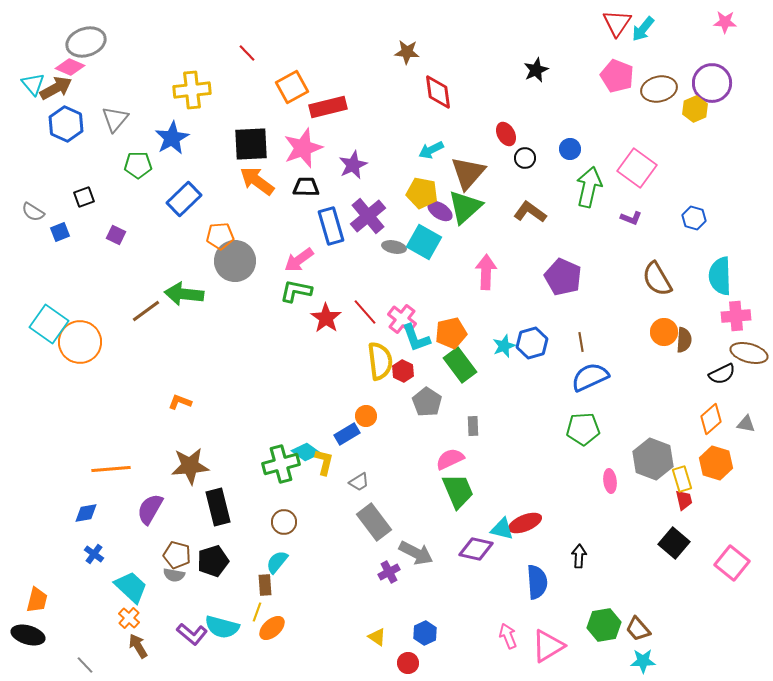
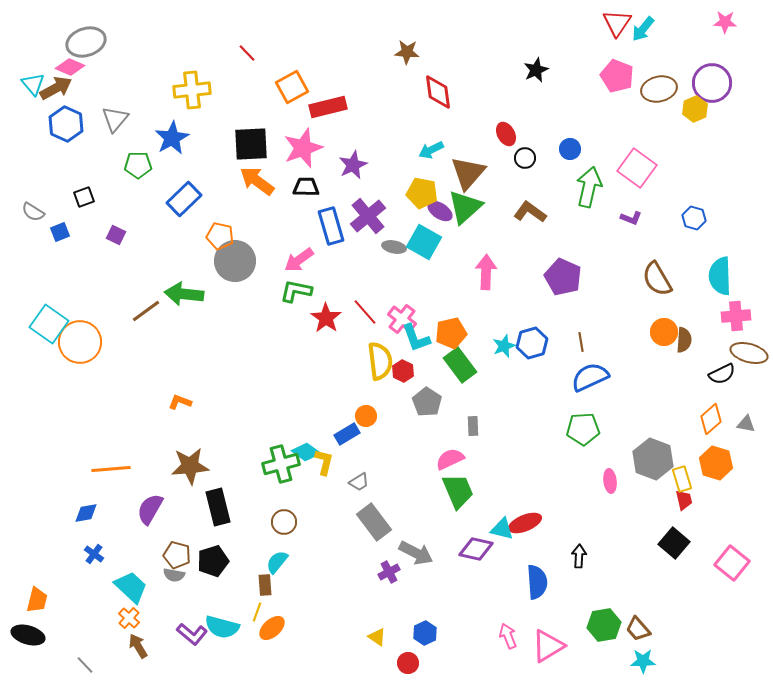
orange pentagon at (220, 236): rotated 16 degrees clockwise
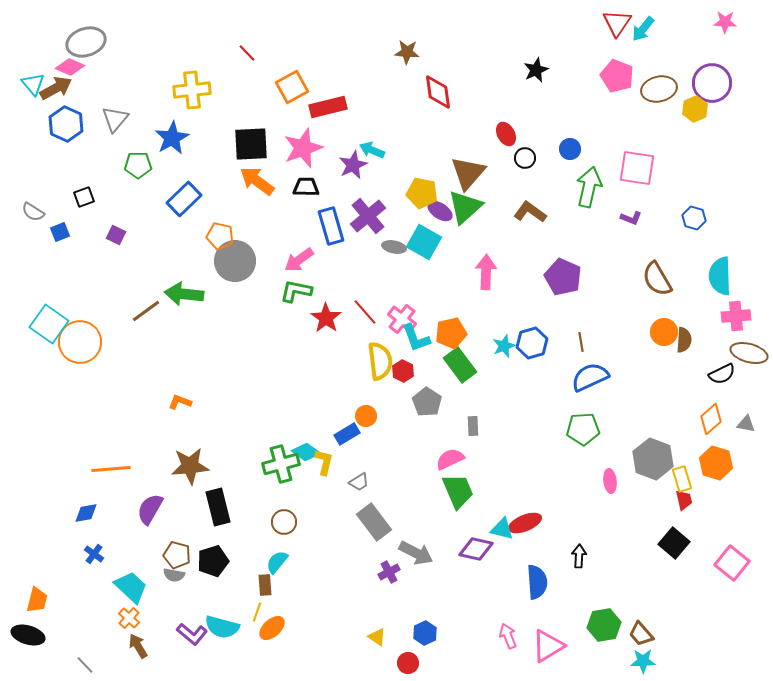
cyan arrow at (431, 150): moved 59 px left; rotated 50 degrees clockwise
pink square at (637, 168): rotated 27 degrees counterclockwise
brown trapezoid at (638, 629): moved 3 px right, 5 px down
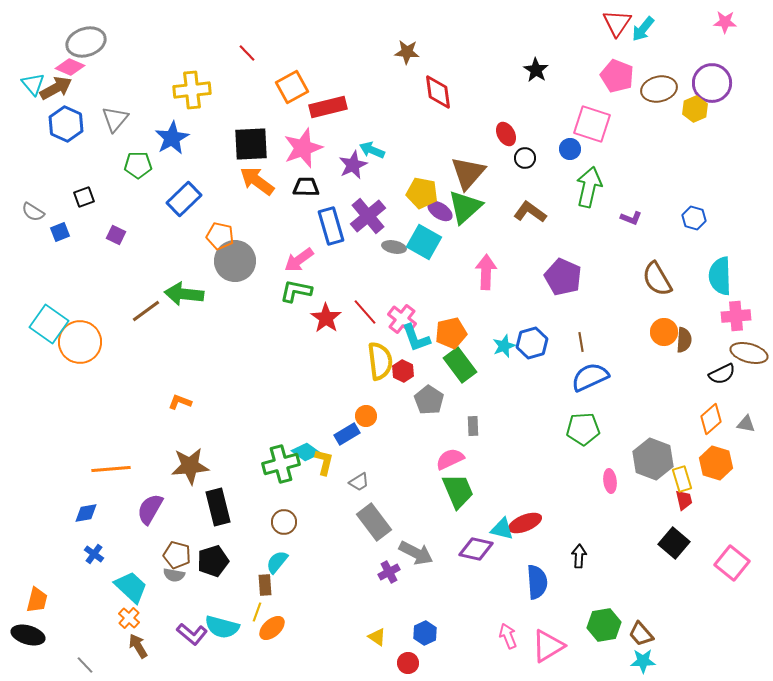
black star at (536, 70): rotated 15 degrees counterclockwise
pink square at (637, 168): moved 45 px left, 44 px up; rotated 9 degrees clockwise
gray pentagon at (427, 402): moved 2 px right, 2 px up
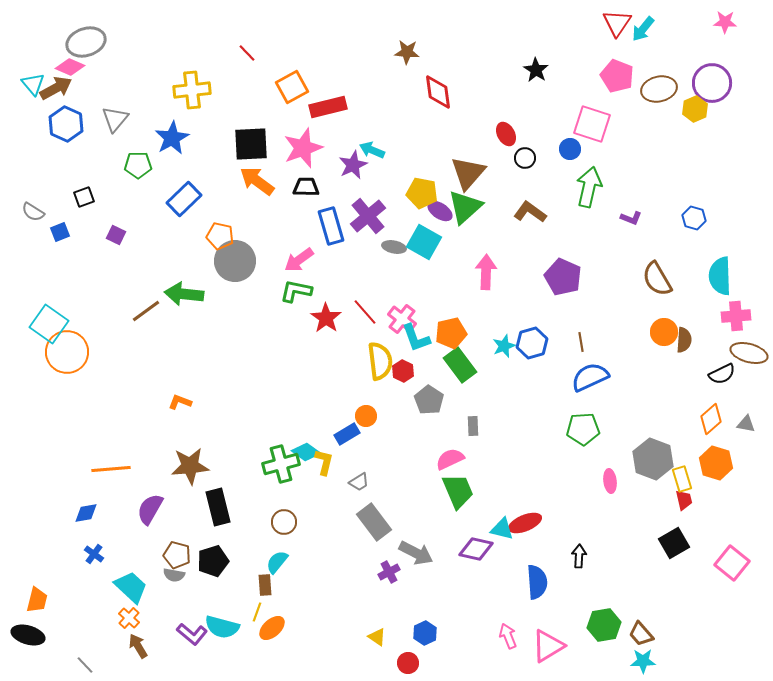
orange circle at (80, 342): moved 13 px left, 10 px down
black square at (674, 543): rotated 20 degrees clockwise
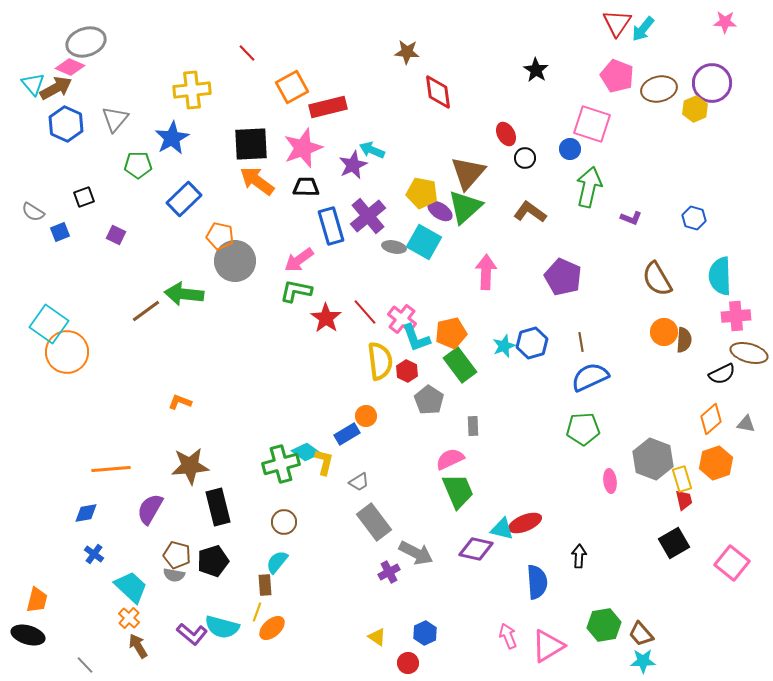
red hexagon at (403, 371): moved 4 px right
orange hexagon at (716, 463): rotated 24 degrees clockwise
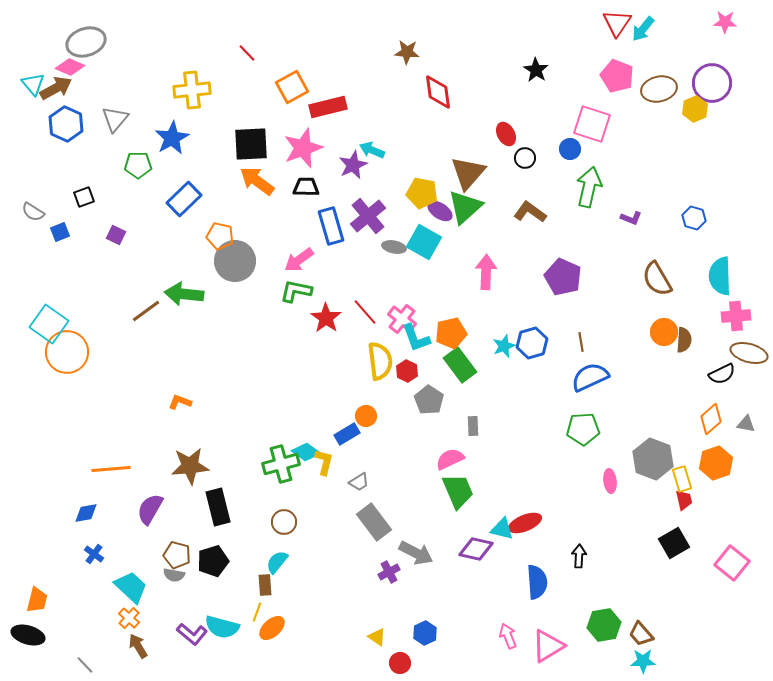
red circle at (408, 663): moved 8 px left
